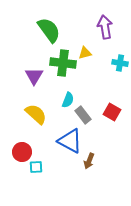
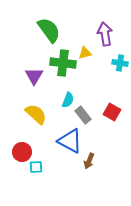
purple arrow: moved 7 px down
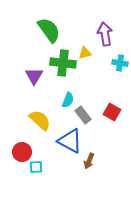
yellow semicircle: moved 4 px right, 6 px down
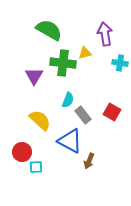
green semicircle: rotated 24 degrees counterclockwise
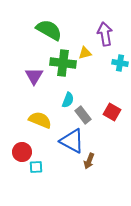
yellow semicircle: rotated 20 degrees counterclockwise
blue triangle: moved 2 px right
